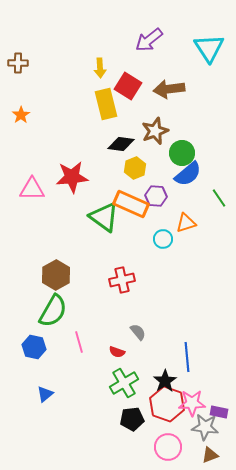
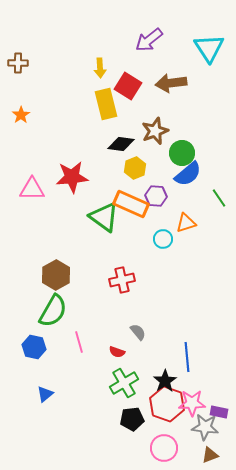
brown arrow: moved 2 px right, 6 px up
pink circle: moved 4 px left, 1 px down
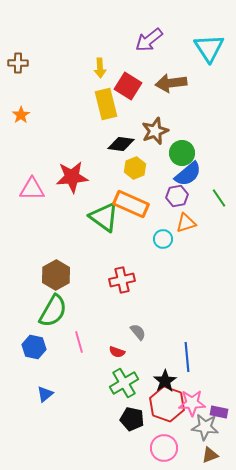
purple hexagon: moved 21 px right; rotated 15 degrees counterclockwise
black pentagon: rotated 20 degrees clockwise
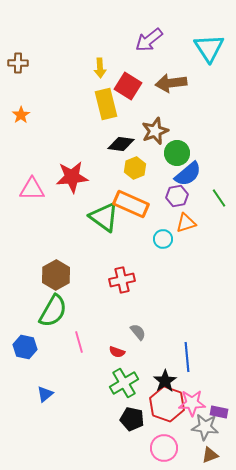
green circle: moved 5 px left
blue hexagon: moved 9 px left
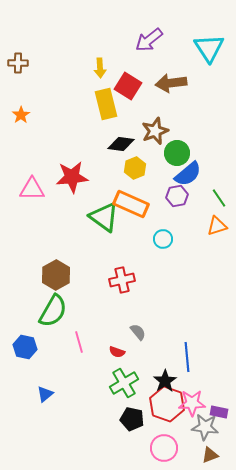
orange triangle: moved 31 px right, 3 px down
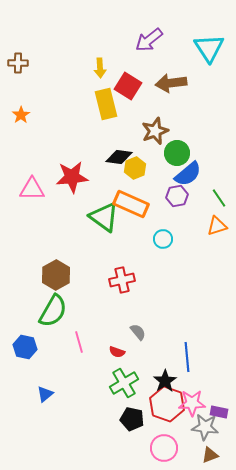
black diamond: moved 2 px left, 13 px down
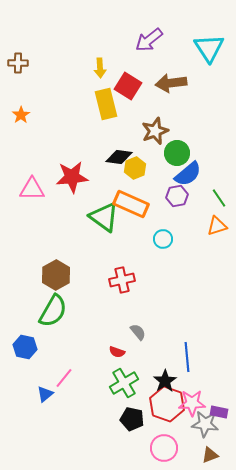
pink line: moved 15 px left, 36 px down; rotated 55 degrees clockwise
gray star: moved 3 px up
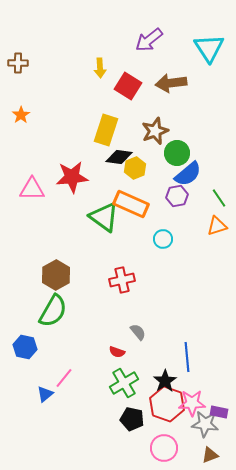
yellow rectangle: moved 26 px down; rotated 32 degrees clockwise
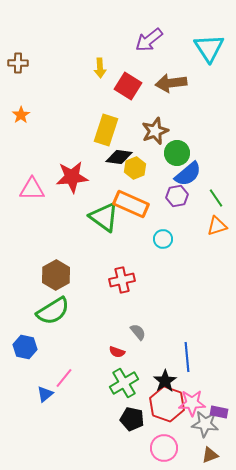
green line: moved 3 px left
green semicircle: rotated 28 degrees clockwise
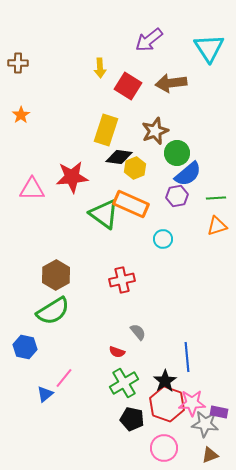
green line: rotated 60 degrees counterclockwise
green triangle: moved 3 px up
